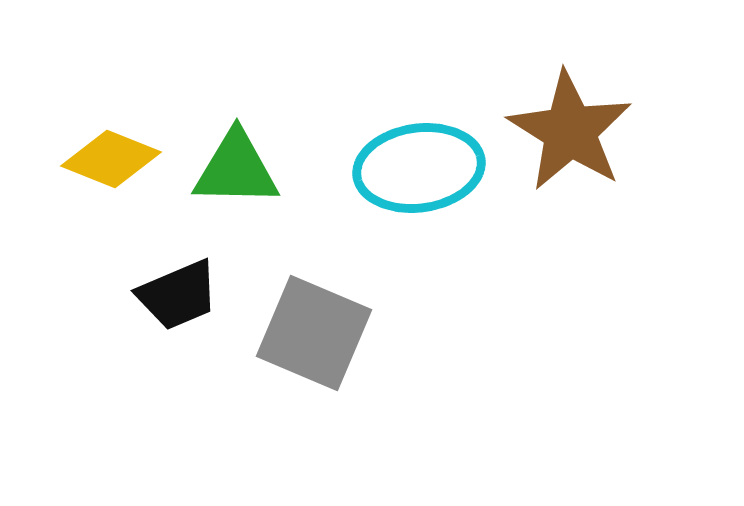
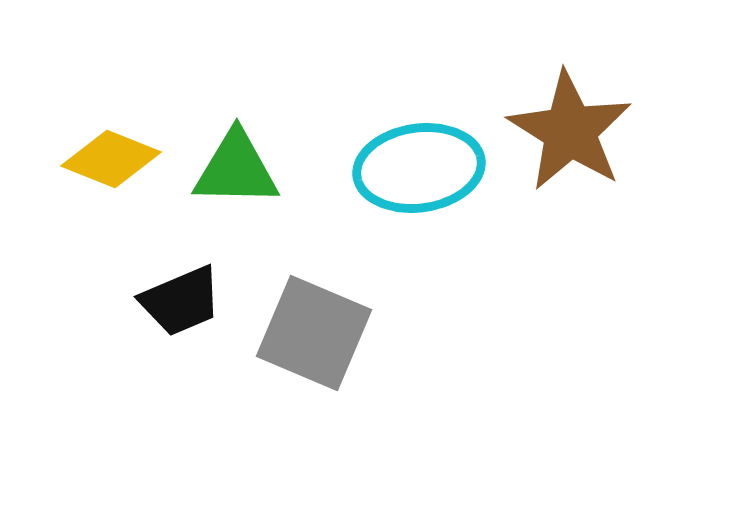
black trapezoid: moved 3 px right, 6 px down
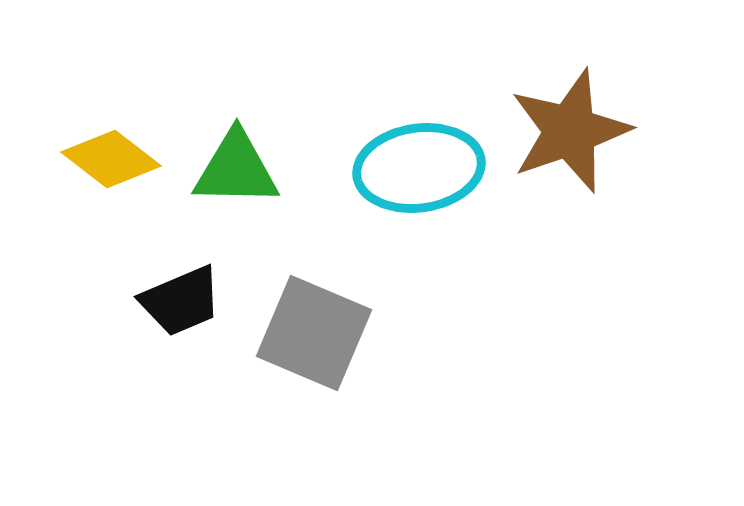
brown star: rotated 21 degrees clockwise
yellow diamond: rotated 16 degrees clockwise
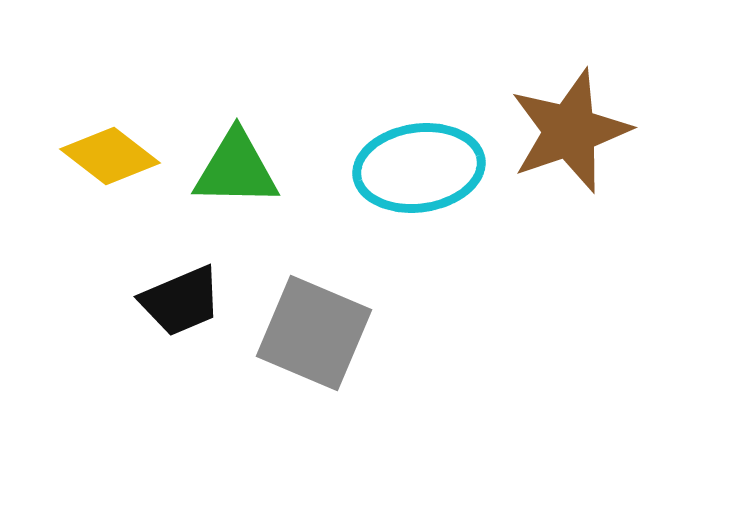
yellow diamond: moved 1 px left, 3 px up
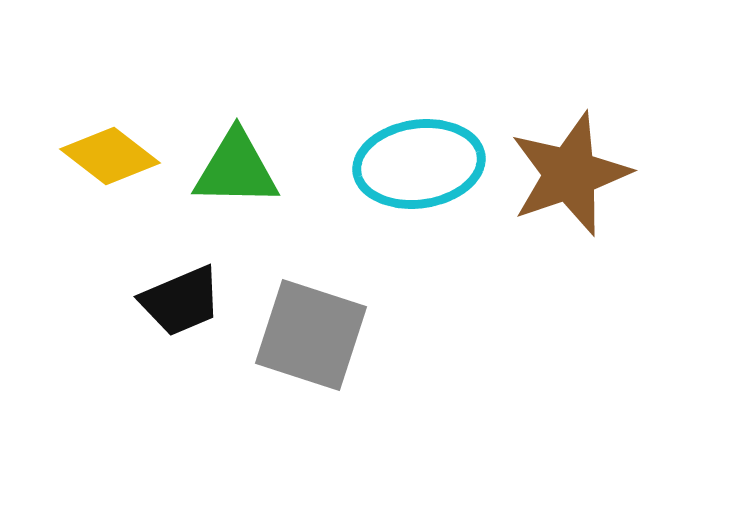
brown star: moved 43 px down
cyan ellipse: moved 4 px up
gray square: moved 3 px left, 2 px down; rotated 5 degrees counterclockwise
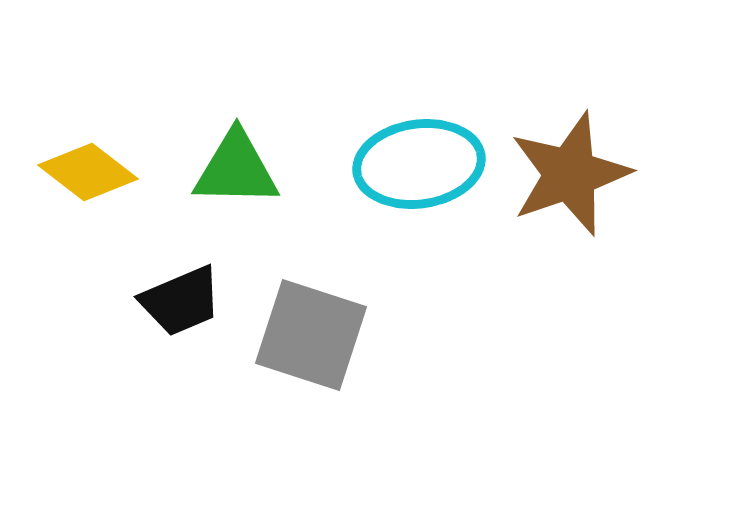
yellow diamond: moved 22 px left, 16 px down
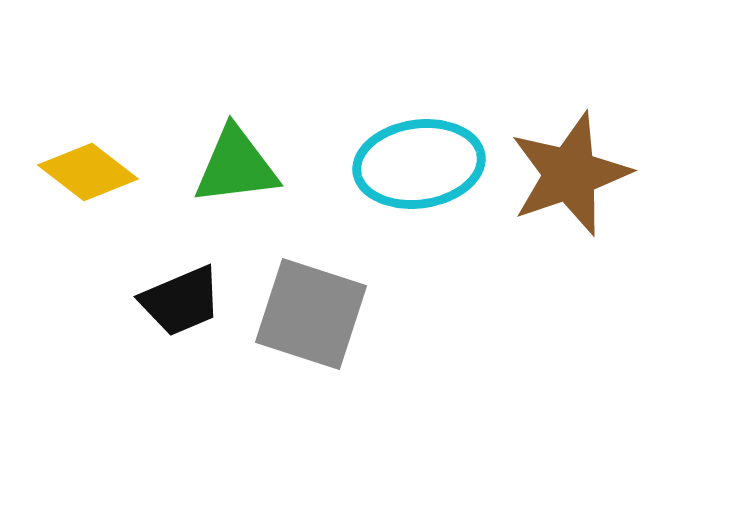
green triangle: moved 3 px up; rotated 8 degrees counterclockwise
gray square: moved 21 px up
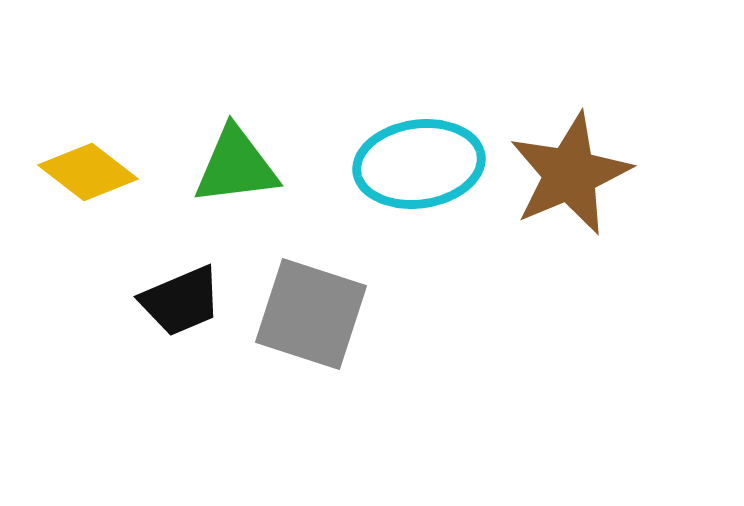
brown star: rotated 4 degrees counterclockwise
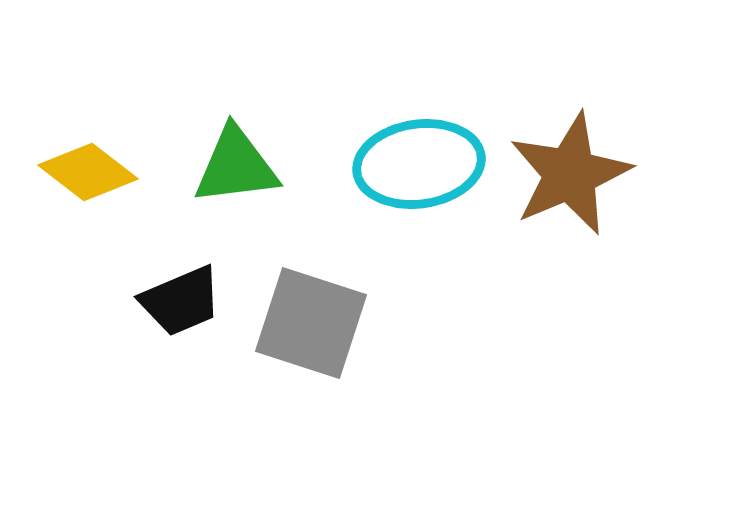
gray square: moved 9 px down
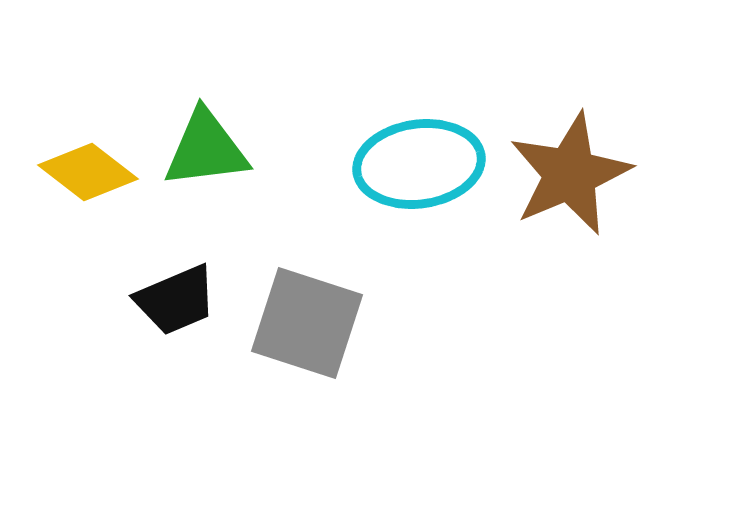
green triangle: moved 30 px left, 17 px up
black trapezoid: moved 5 px left, 1 px up
gray square: moved 4 px left
